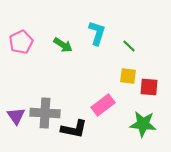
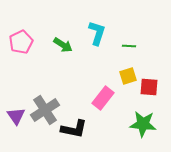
green line: rotated 40 degrees counterclockwise
yellow square: rotated 24 degrees counterclockwise
pink rectangle: moved 7 px up; rotated 15 degrees counterclockwise
gray cross: moved 3 px up; rotated 36 degrees counterclockwise
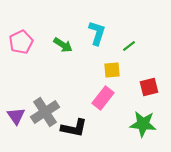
green line: rotated 40 degrees counterclockwise
yellow square: moved 16 px left, 6 px up; rotated 12 degrees clockwise
red square: rotated 18 degrees counterclockwise
gray cross: moved 2 px down
black L-shape: moved 1 px up
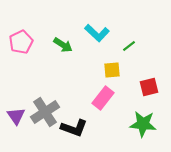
cyan L-shape: rotated 115 degrees clockwise
black L-shape: rotated 8 degrees clockwise
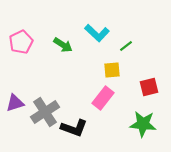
green line: moved 3 px left
purple triangle: moved 1 px left, 13 px up; rotated 48 degrees clockwise
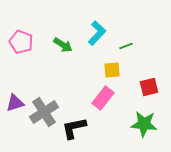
cyan L-shape: rotated 90 degrees counterclockwise
pink pentagon: rotated 25 degrees counterclockwise
green line: rotated 16 degrees clockwise
gray cross: moved 1 px left
green star: moved 1 px right
black L-shape: rotated 148 degrees clockwise
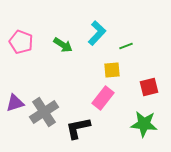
black L-shape: moved 4 px right
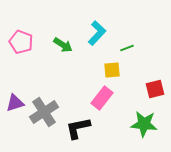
green line: moved 1 px right, 2 px down
red square: moved 6 px right, 2 px down
pink rectangle: moved 1 px left
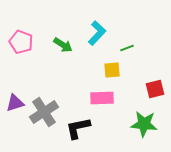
pink rectangle: rotated 50 degrees clockwise
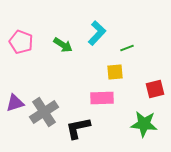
yellow square: moved 3 px right, 2 px down
